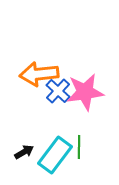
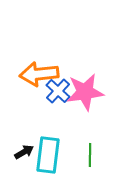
green line: moved 11 px right, 8 px down
cyan rectangle: moved 7 px left; rotated 30 degrees counterclockwise
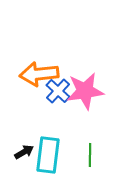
pink star: moved 1 px up
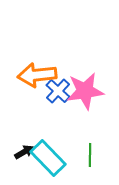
orange arrow: moved 2 px left, 1 px down
cyan rectangle: moved 3 px down; rotated 51 degrees counterclockwise
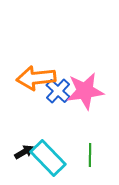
orange arrow: moved 1 px left, 3 px down
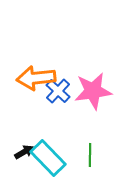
pink star: moved 8 px right
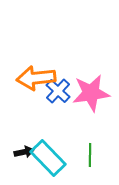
pink star: moved 2 px left, 2 px down
black arrow: rotated 18 degrees clockwise
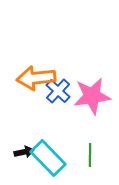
pink star: moved 1 px right, 3 px down
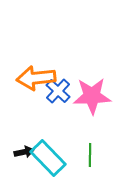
pink star: rotated 6 degrees clockwise
